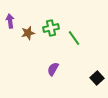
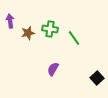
green cross: moved 1 px left, 1 px down; rotated 21 degrees clockwise
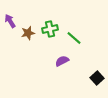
purple arrow: rotated 24 degrees counterclockwise
green cross: rotated 21 degrees counterclockwise
green line: rotated 14 degrees counterclockwise
purple semicircle: moved 9 px right, 8 px up; rotated 32 degrees clockwise
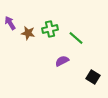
purple arrow: moved 2 px down
brown star: rotated 24 degrees clockwise
green line: moved 2 px right
black square: moved 4 px left, 1 px up; rotated 16 degrees counterclockwise
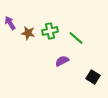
green cross: moved 2 px down
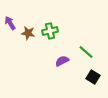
green line: moved 10 px right, 14 px down
